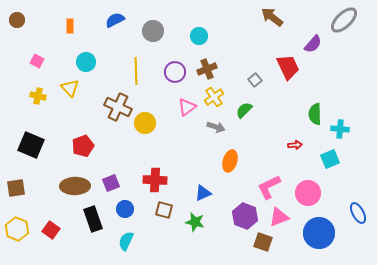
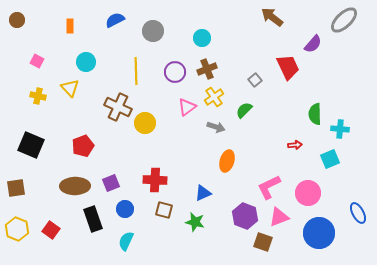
cyan circle at (199, 36): moved 3 px right, 2 px down
orange ellipse at (230, 161): moved 3 px left
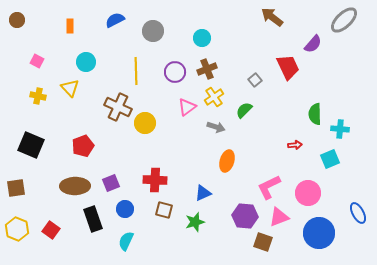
purple hexagon at (245, 216): rotated 15 degrees counterclockwise
green star at (195, 222): rotated 30 degrees counterclockwise
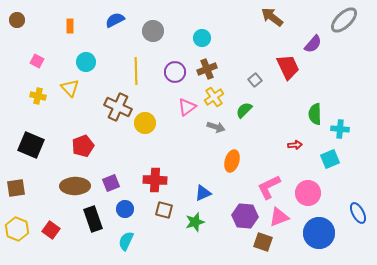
orange ellipse at (227, 161): moved 5 px right
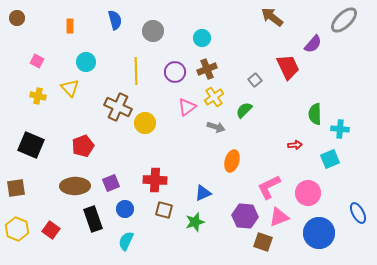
brown circle at (17, 20): moved 2 px up
blue semicircle at (115, 20): rotated 102 degrees clockwise
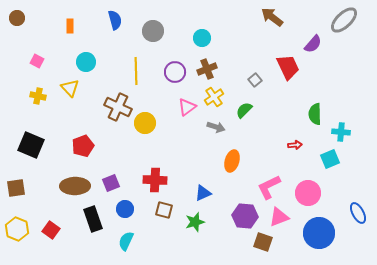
cyan cross at (340, 129): moved 1 px right, 3 px down
